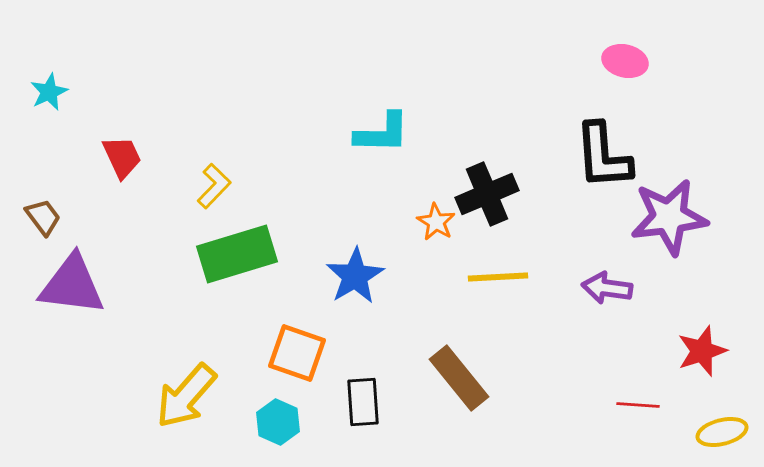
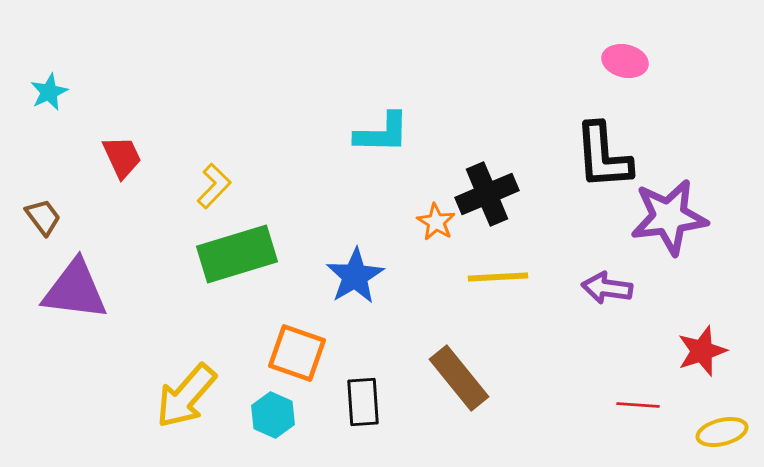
purple triangle: moved 3 px right, 5 px down
cyan hexagon: moved 5 px left, 7 px up
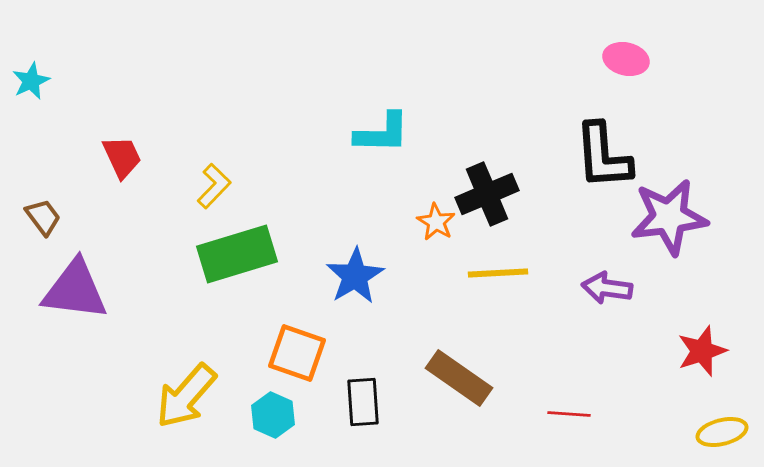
pink ellipse: moved 1 px right, 2 px up
cyan star: moved 18 px left, 11 px up
yellow line: moved 4 px up
brown rectangle: rotated 16 degrees counterclockwise
red line: moved 69 px left, 9 px down
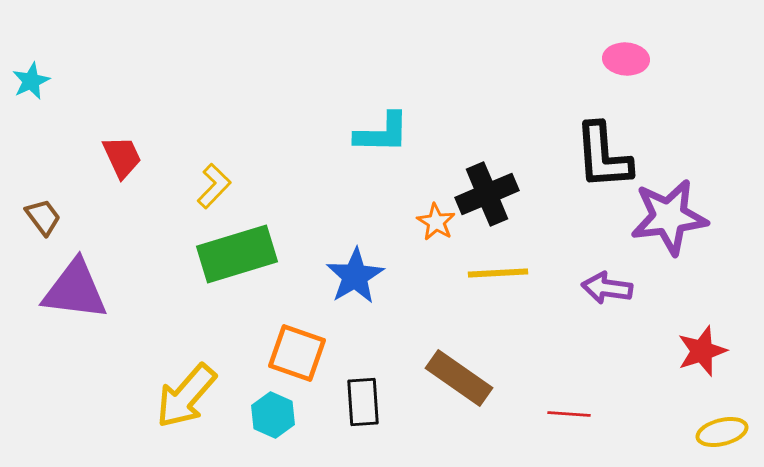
pink ellipse: rotated 9 degrees counterclockwise
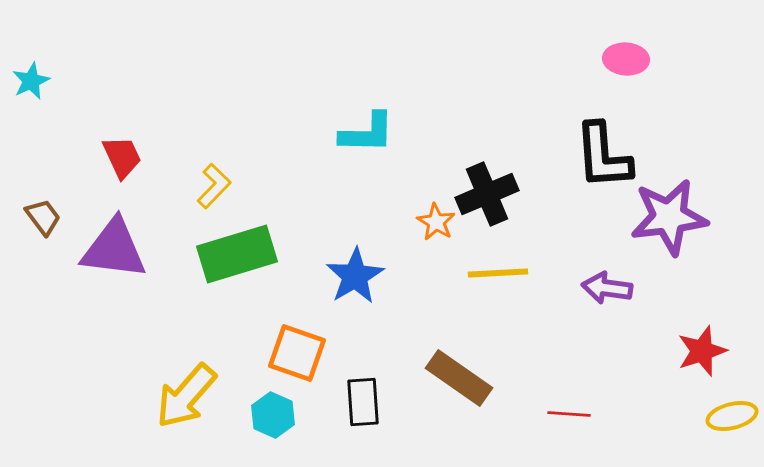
cyan L-shape: moved 15 px left
purple triangle: moved 39 px right, 41 px up
yellow ellipse: moved 10 px right, 16 px up
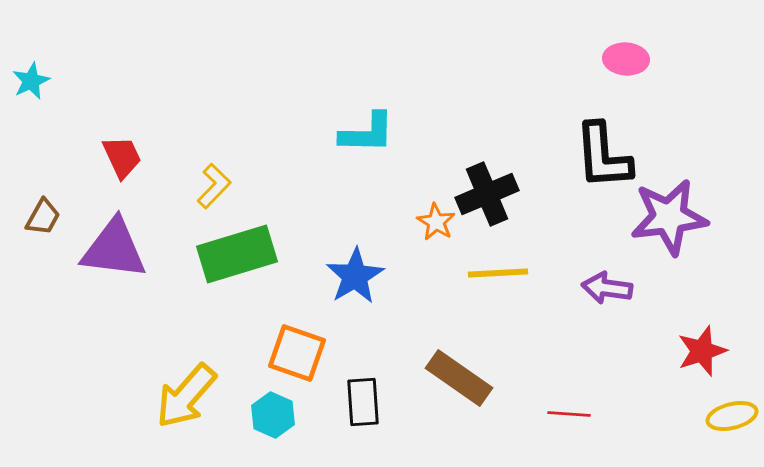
brown trapezoid: rotated 66 degrees clockwise
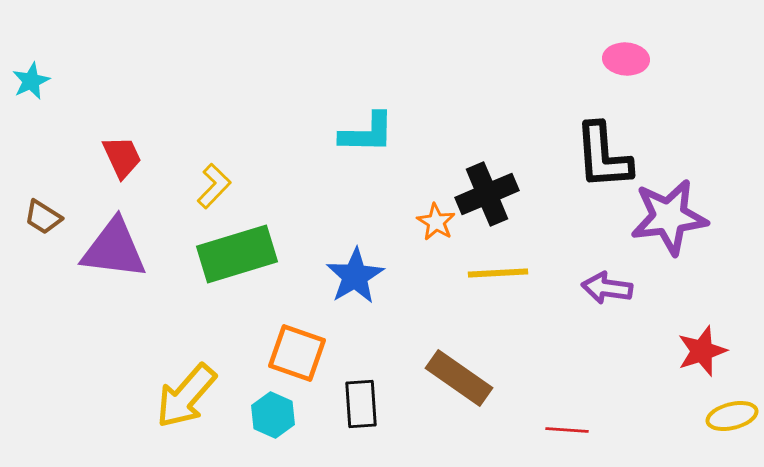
brown trapezoid: rotated 93 degrees clockwise
black rectangle: moved 2 px left, 2 px down
red line: moved 2 px left, 16 px down
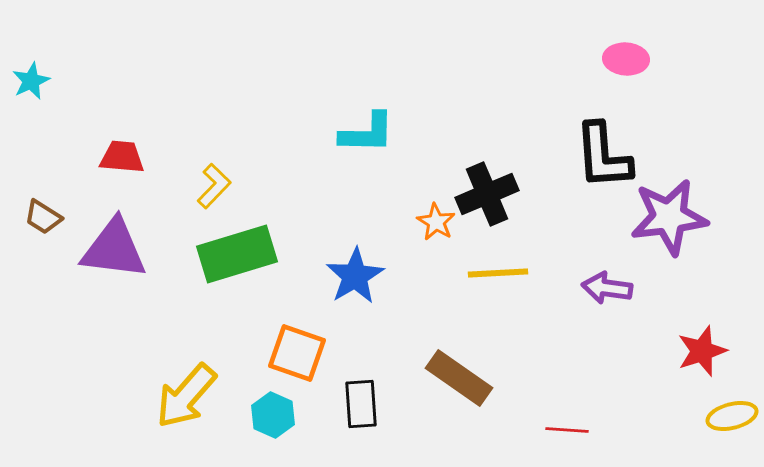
red trapezoid: rotated 60 degrees counterclockwise
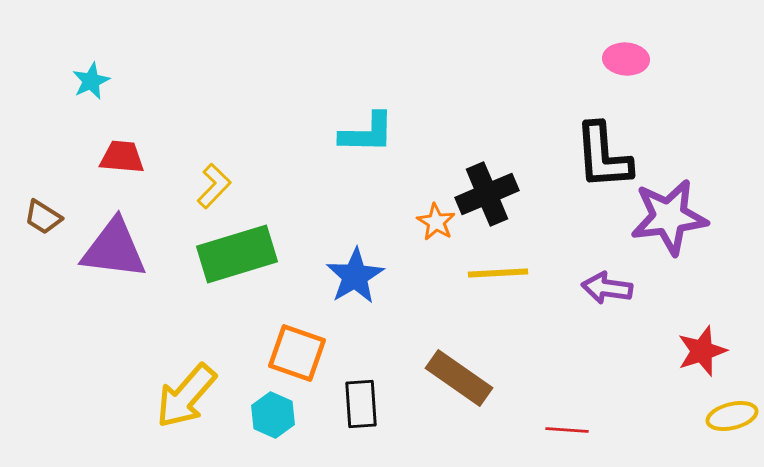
cyan star: moved 60 px right
